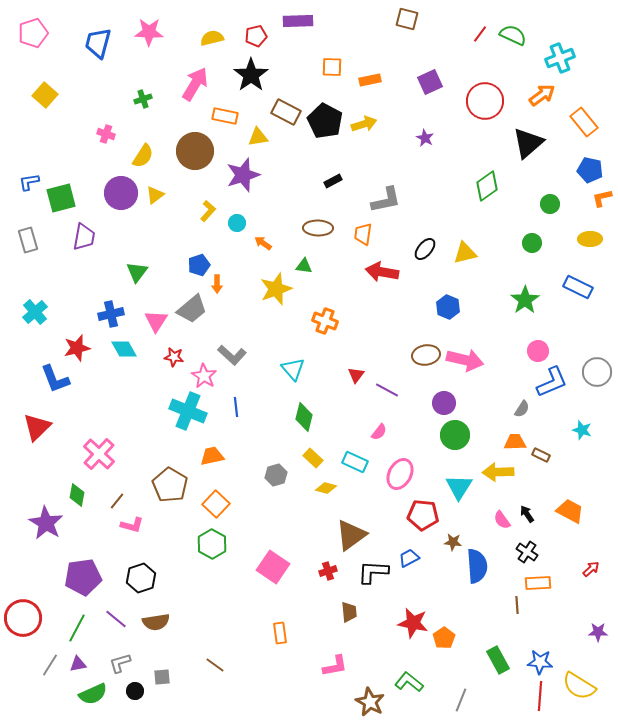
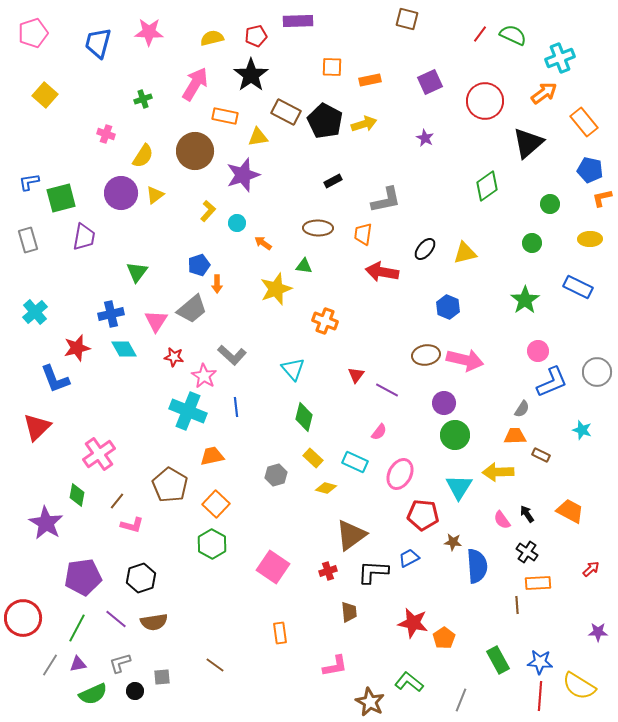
orange arrow at (542, 95): moved 2 px right, 2 px up
orange trapezoid at (515, 442): moved 6 px up
pink cross at (99, 454): rotated 12 degrees clockwise
brown semicircle at (156, 622): moved 2 px left
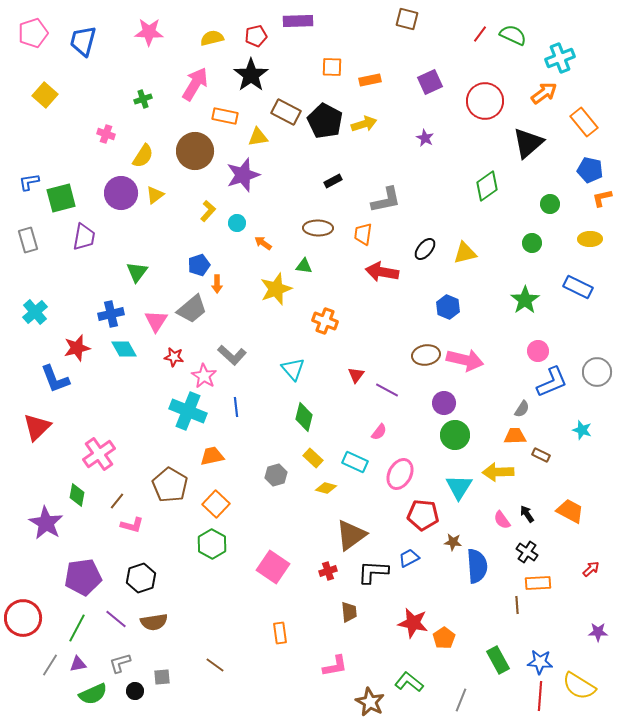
blue trapezoid at (98, 43): moved 15 px left, 2 px up
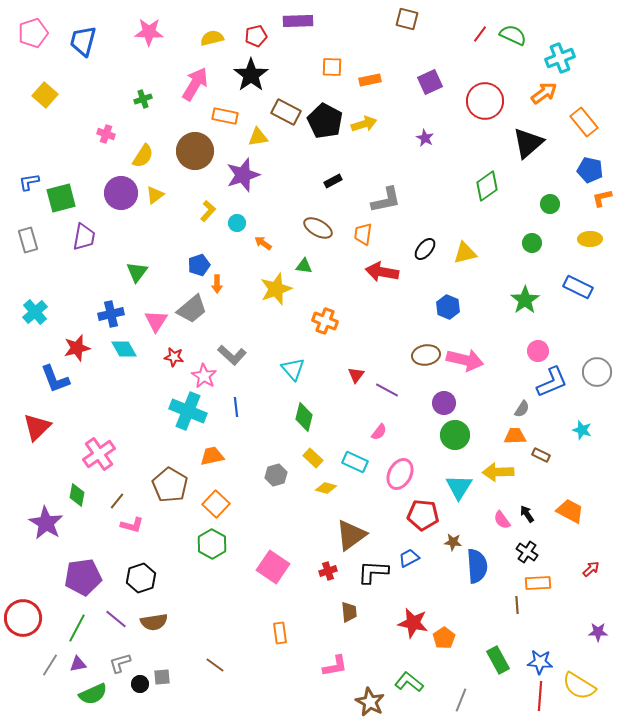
brown ellipse at (318, 228): rotated 28 degrees clockwise
black circle at (135, 691): moved 5 px right, 7 px up
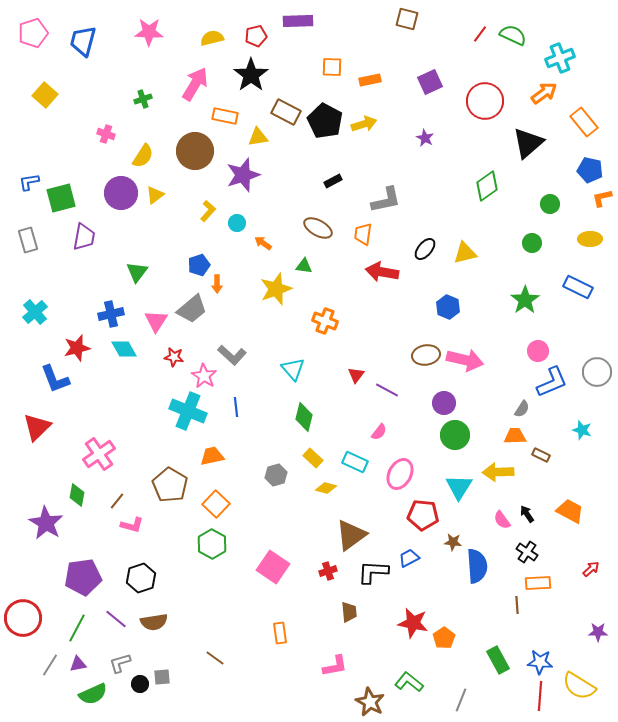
brown line at (215, 665): moved 7 px up
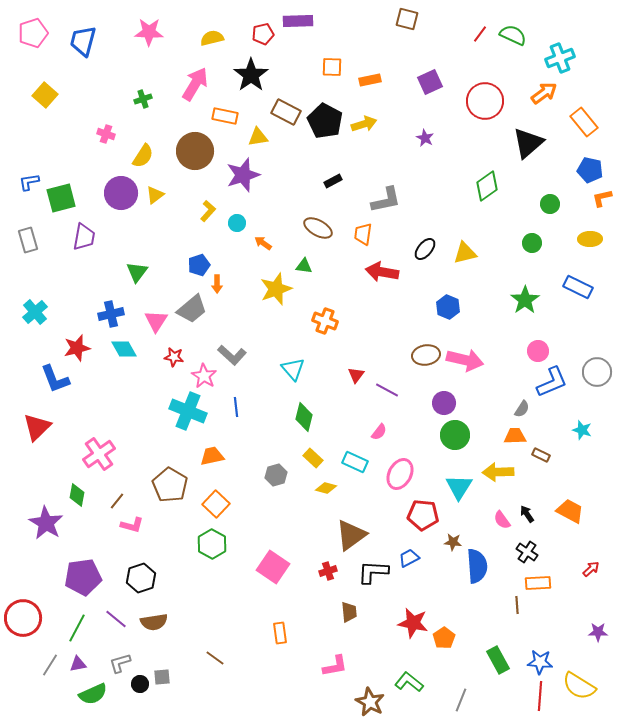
red pentagon at (256, 36): moved 7 px right, 2 px up
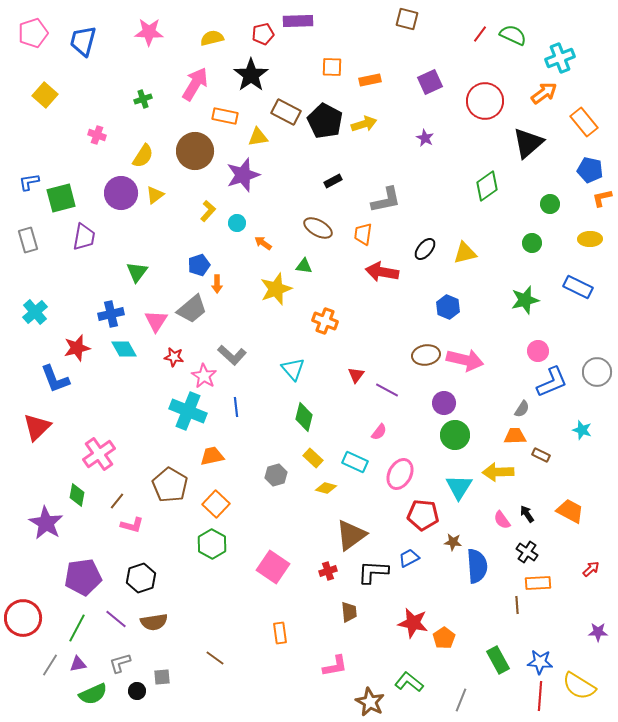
pink cross at (106, 134): moved 9 px left, 1 px down
green star at (525, 300): rotated 20 degrees clockwise
black circle at (140, 684): moved 3 px left, 7 px down
